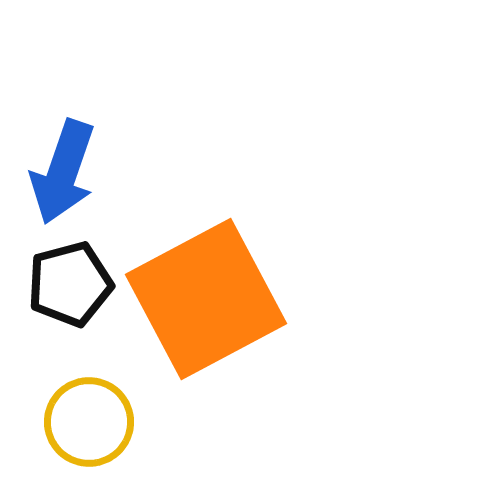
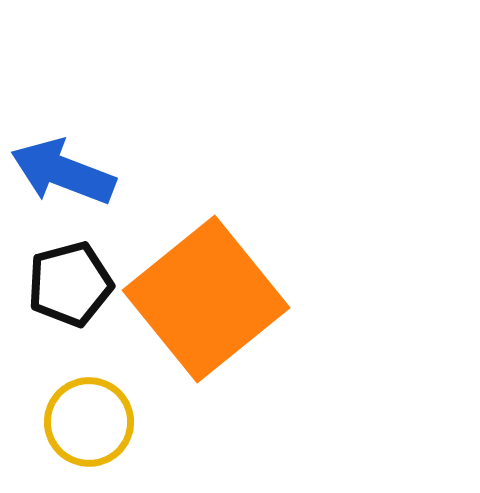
blue arrow: rotated 92 degrees clockwise
orange square: rotated 11 degrees counterclockwise
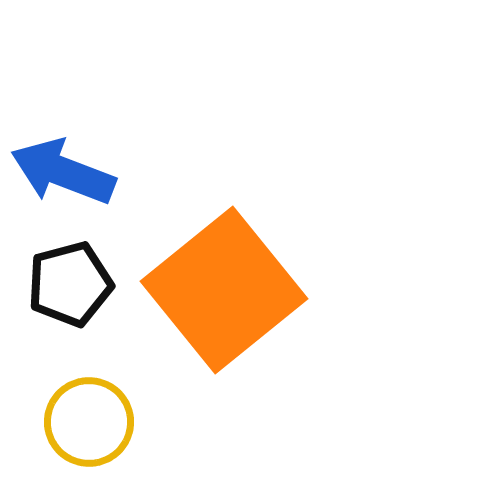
orange square: moved 18 px right, 9 px up
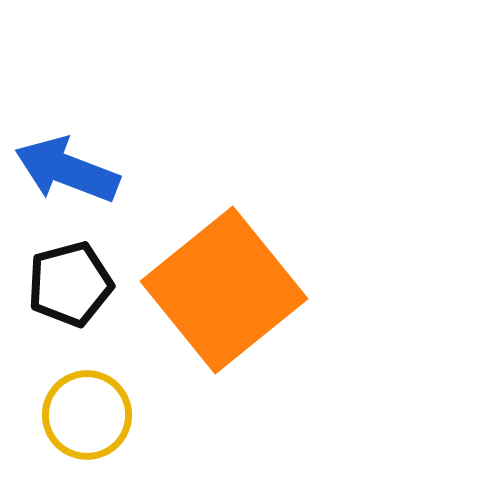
blue arrow: moved 4 px right, 2 px up
yellow circle: moved 2 px left, 7 px up
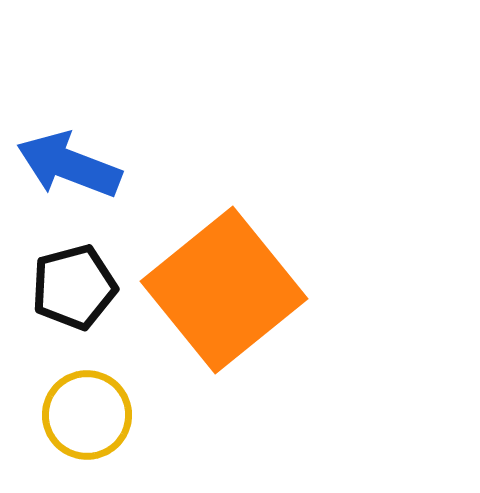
blue arrow: moved 2 px right, 5 px up
black pentagon: moved 4 px right, 3 px down
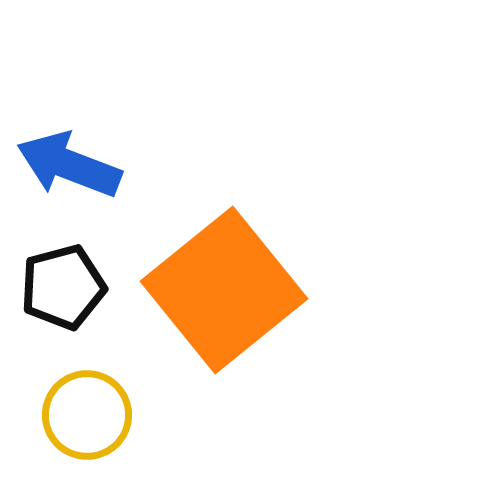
black pentagon: moved 11 px left
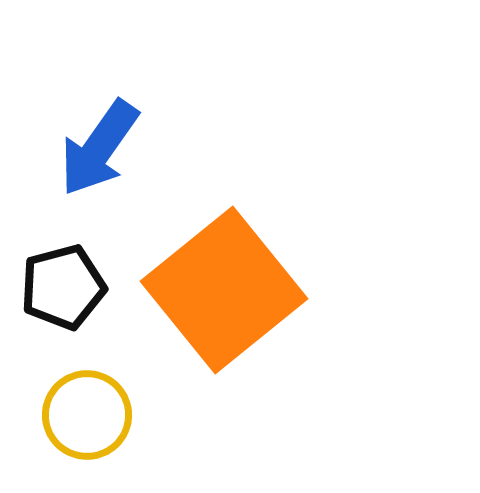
blue arrow: moved 30 px right, 17 px up; rotated 76 degrees counterclockwise
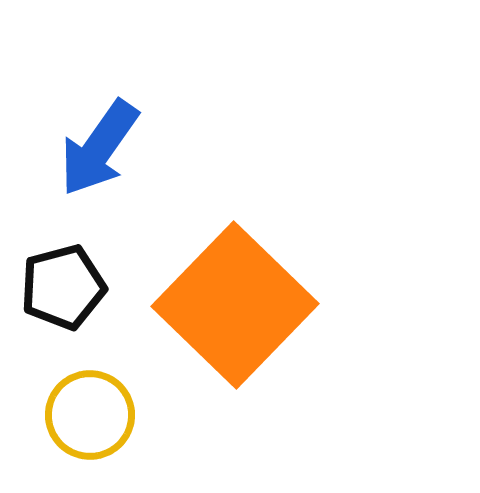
orange square: moved 11 px right, 15 px down; rotated 7 degrees counterclockwise
yellow circle: moved 3 px right
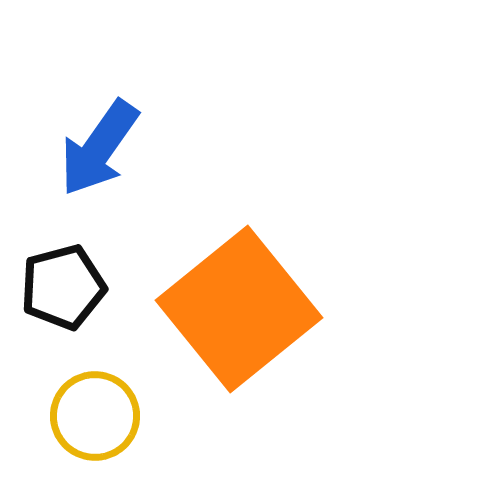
orange square: moved 4 px right, 4 px down; rotated 7 degrees clockwise
yellow circle: moved 5 px right, 1 px down
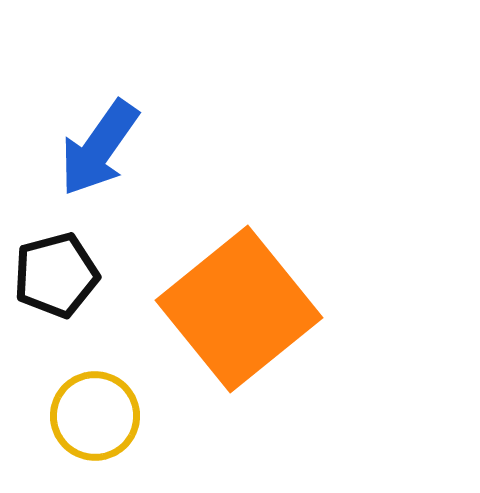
black pentagon: moved 7 px left, 12 px up
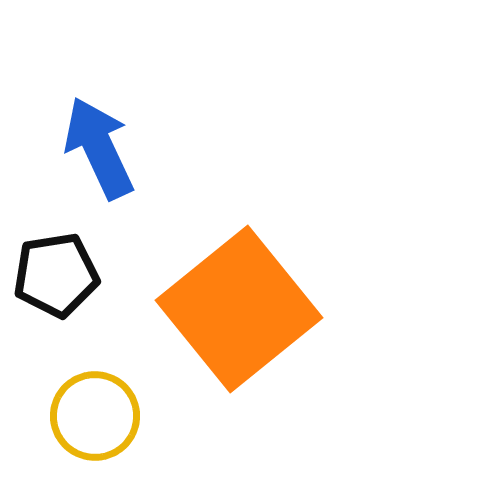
blue arrow: rotated 120 degrees clockwise
black pentagon: rotated 6 degrees clockwise
